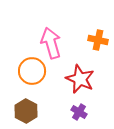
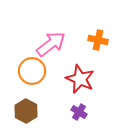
pink arrow: moved 1 px down; rotated 68 degrees clockwise
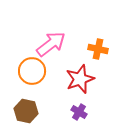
orange cross: moved 9 px down
red star: rotated 28 degrees clockwise
brown hexagon: rotated 15 degrees counterclockwise
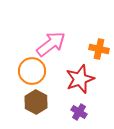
orange cross: moved 1 px right
brown hexagon: moved 10 px right, 9 px up; rotated 15 degrees clockwise
